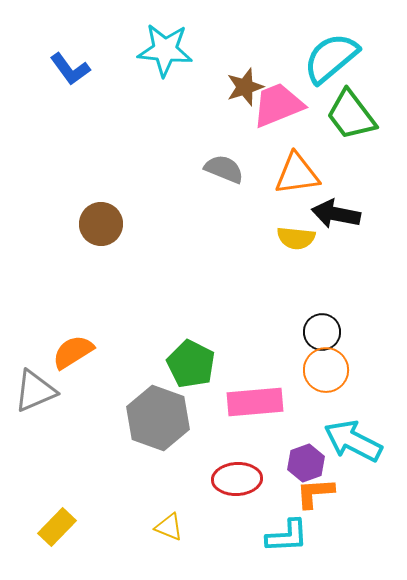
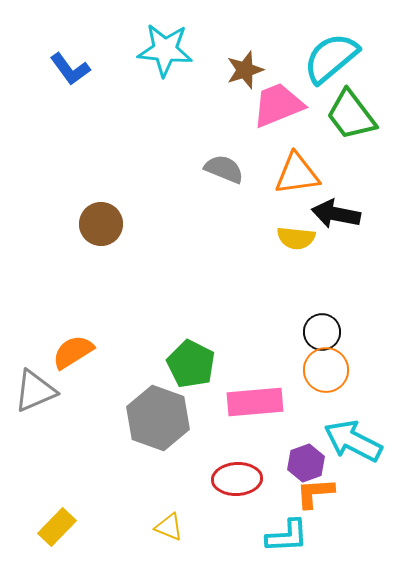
brown star: moved 17 px up
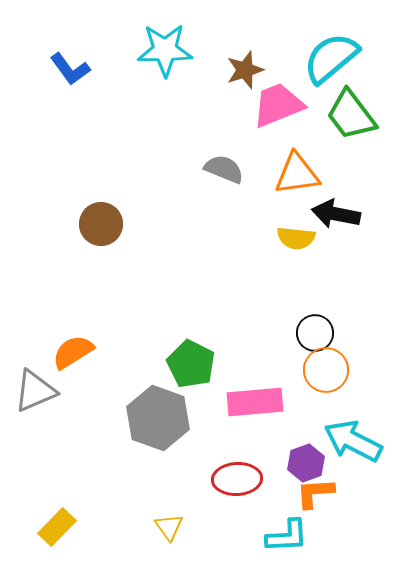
cyan star: rotated 6 degrees counterclockwise
black circle: moved 7 px left, 1 px down
yellow triangle: rotated 32 degrees clockwise
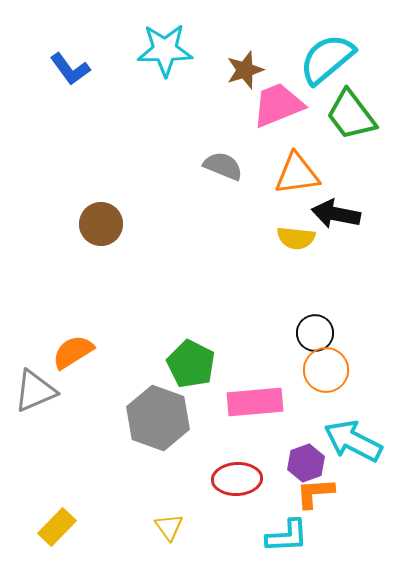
cyan semicircle: moved 4 px left, 1 px down
gray semicircle: moved 1 px left, 3 px up
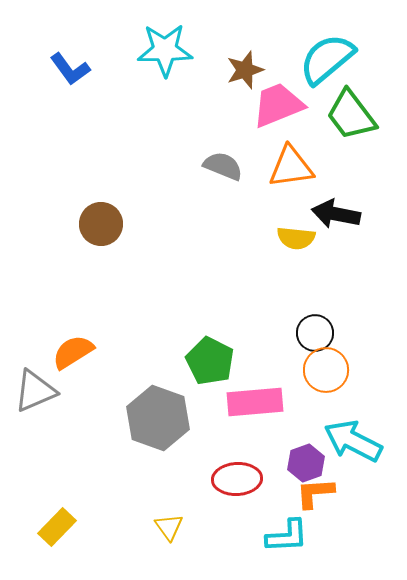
orange triangle: moved 6 px left, 7 px up
green pentagon: moved 19 px right, 3 px up
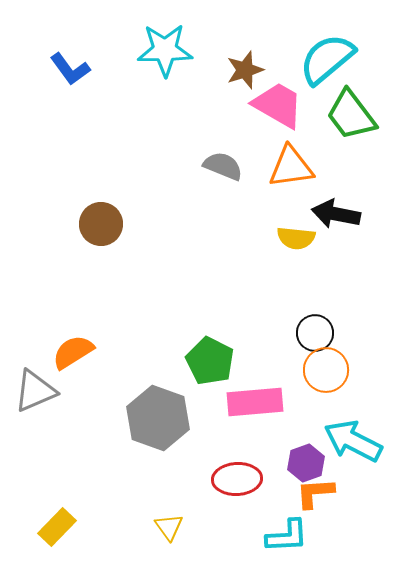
pink trapezoid: rotated 52 degrees clockwise
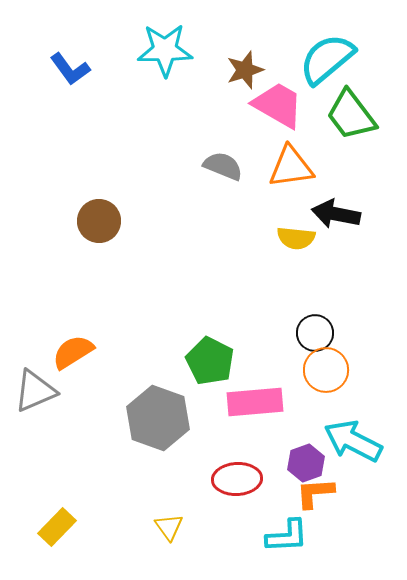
brown circle: moved 2 px left, 3 px up
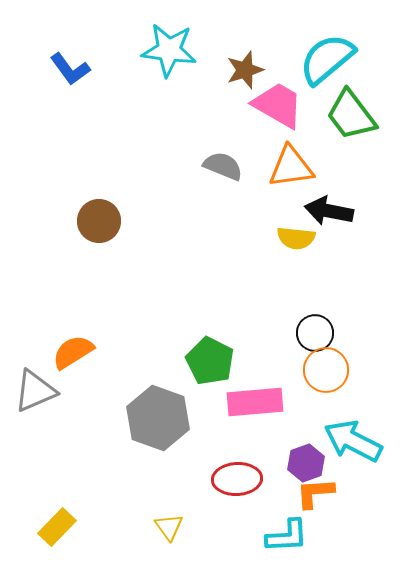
cyan star: moved 4 px right; rotated 8 degrees clockwise
black arrow: moved 7 px left, 3 px up
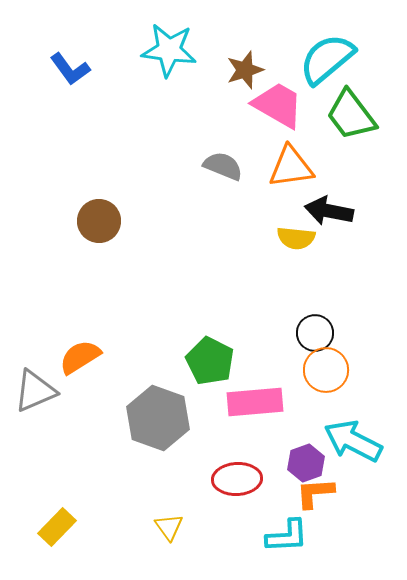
orange semicircle: moved 7 px right, 5 px down
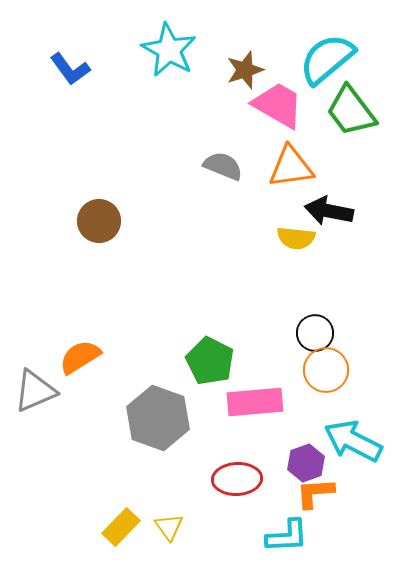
cyan star: rotated 22 degrees clockwise
green trapezoid: moved 4 px up
yellow rectangle: moved 64 px right
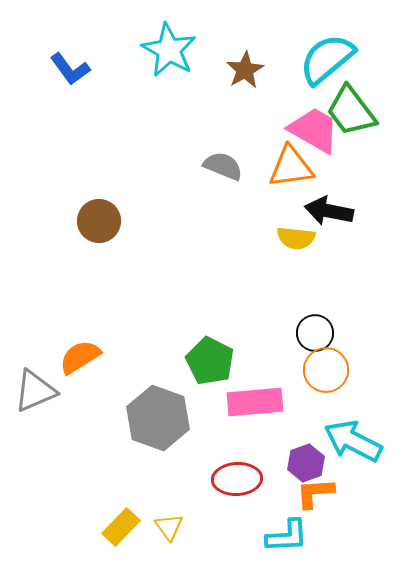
brown star: rotated 12 degrees counterclockwise
pink trapezoid: moved 36 px right, 25 px down
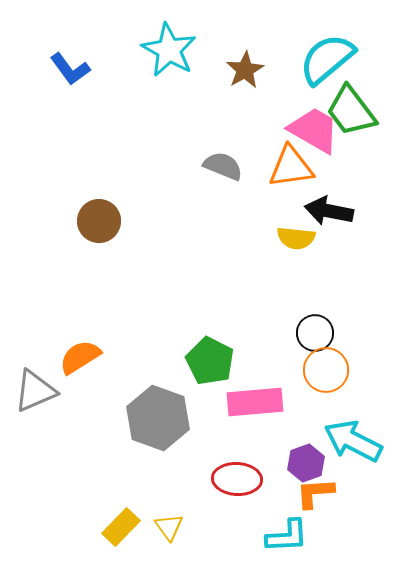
red ellipse: rotated 6 degrees clockwise
